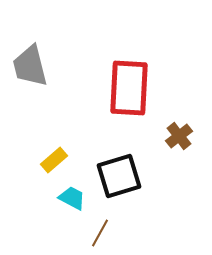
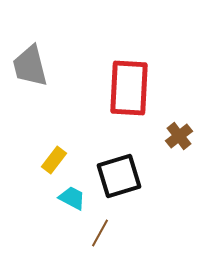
yellow rectangle: rotated 12 degrees counterclockwise
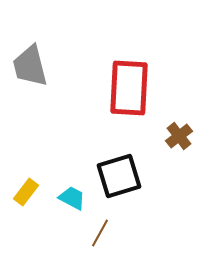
yellow rectangle: moved 28 px left, 32 px down
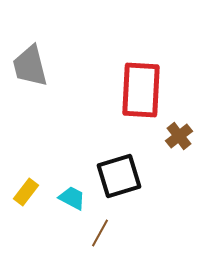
red rectangle: moved 12 px right, 2 px down
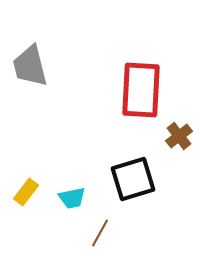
black square: moved 14 px right, 3 px down
cyan trapezoid: rotated 140 degrees clockwise
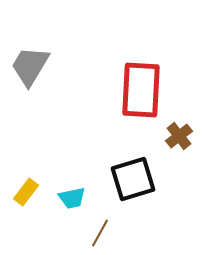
gray trapezoid: rotated 45 degrees clockwise
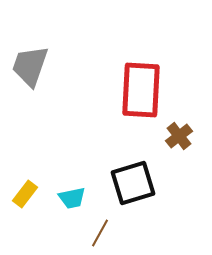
gray trapezoid: rotated 12 degrees counterclockwise
black square: moved 4 px down
yellow rectangle: moved 1 px left, 2 px down
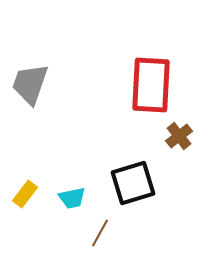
gray trapezoid: moved 18 px down
red rectangle: moved 10 px right, 5 px up
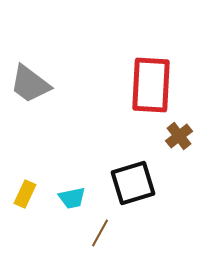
gray trapezoid: rotated 72 degrees counterclockwise
yellow rectangle: rotated 12 degrees counterclockwise
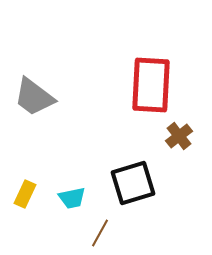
gray trapezoid: moved 4 px right, 13 px down
